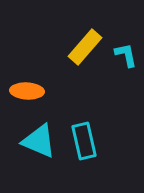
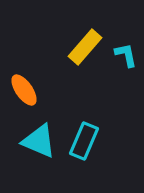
orange ellipse: moved 3 px left, 1 px up; rotated 52 degrees clockwise
cyan rectangle: rotated 36 degrees clockwise
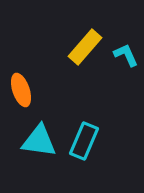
cyan L-shape: rotated 12 degrees counterclockwise
orange ellipse: moved 3 px left; rotated 16 degrees clockwise
cyan triangle: rotated 15 degrees counterclockwise
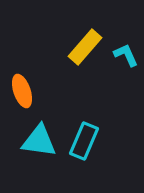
orange ellipse: moved 1 px right, 1 px down
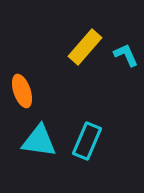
cyan rectangle: moved 3 px right
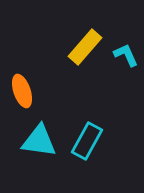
cyan rectangle: rotated 6 degrees clockwise
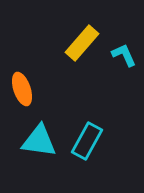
yellow rectangle: moved 3 px left, 4 px up
cyan L-shape: moved 2 px left
orange ellipse: moved 2 px up
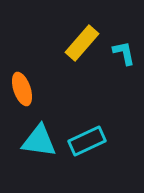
cyan L-shape: moved 2 px up; rotated 12 degrees clockwise
cyan rectangle: rotated 36 degrees clockwise
